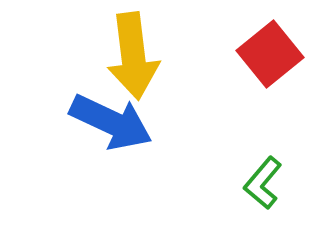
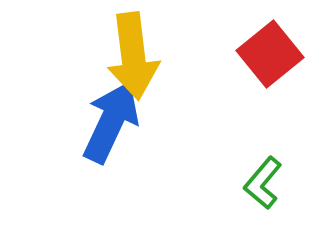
blue arrow: rotated 90 degrees counterclockwise
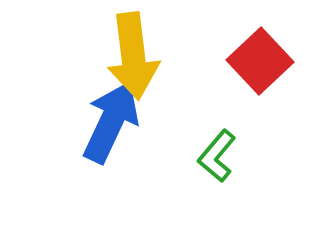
red square: moved 10 px left, 7 px down; rotated 4 degrees counterclockwise
green L-shape: moved 46 px left, 27 px up
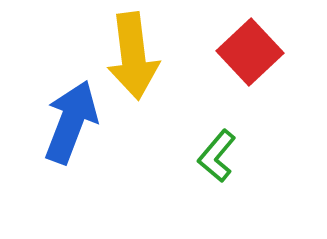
red square: moved 10 px left, 9 px up
blue arrow: moved 40 px left; rotated 4 degrees counterclockwise
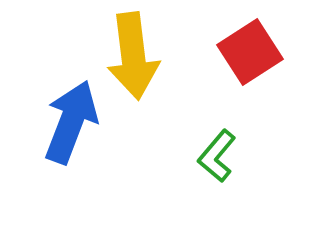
red square: rotated 10 degrees clockwise
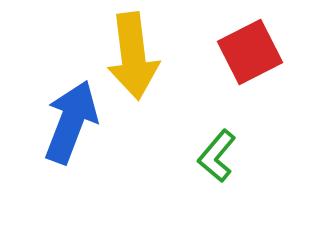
red square: rotated 6 degrees clockwise
